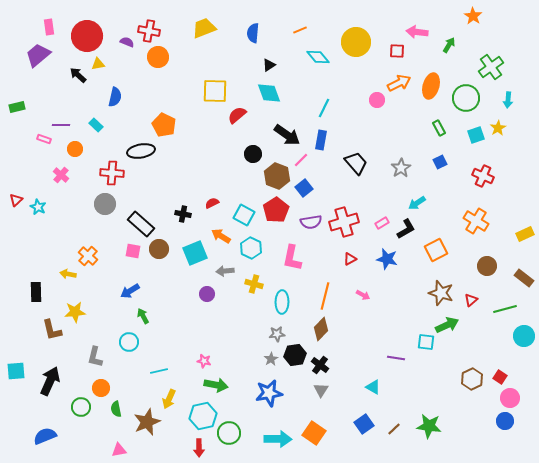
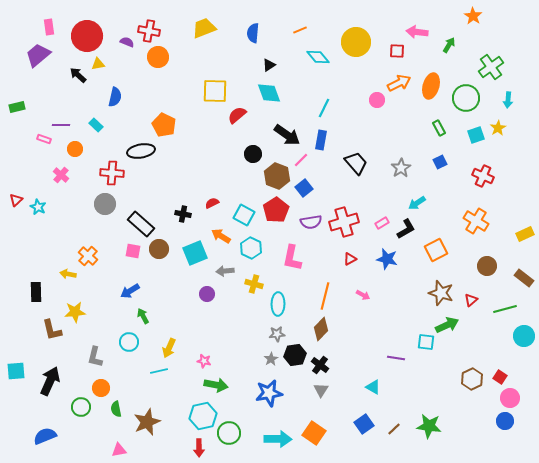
cyan ellipse at (282, 302): moved 4 px left, 2 px down
yellow arrow at (169, 399): moved 51 px up
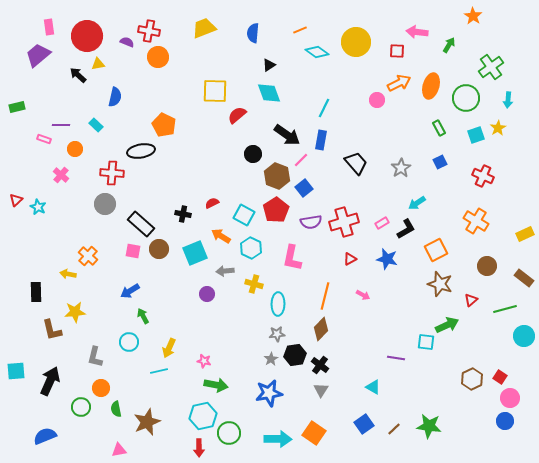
cyan diamond at (318, 57): moved 1 px left, 5 px up; rotated 15 degrees counterclockwise
brown star at (441, 293): moved 1 px left, 9 px up
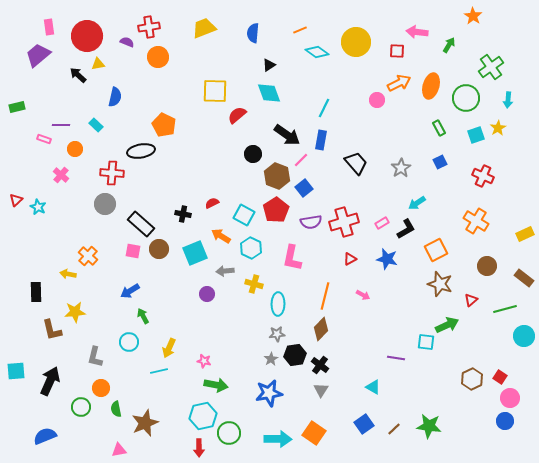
red cross at (149, 31): moved 4 px up; rotated 20 degrees counterclockwise
brown star at (147, 422): moved 2 px left, 1 px down
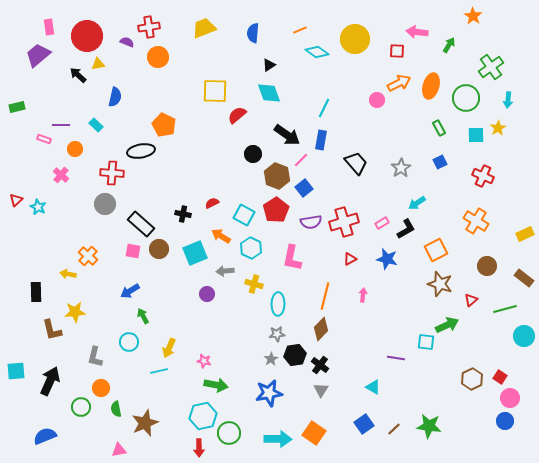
yellow circle at (356, 42): moved 1 px left, 3 px up
cyan square at (476, 135): rotated 18 degrees clockwise
pink arrow at (363, 295): rotated 112 degrees counterclockwise
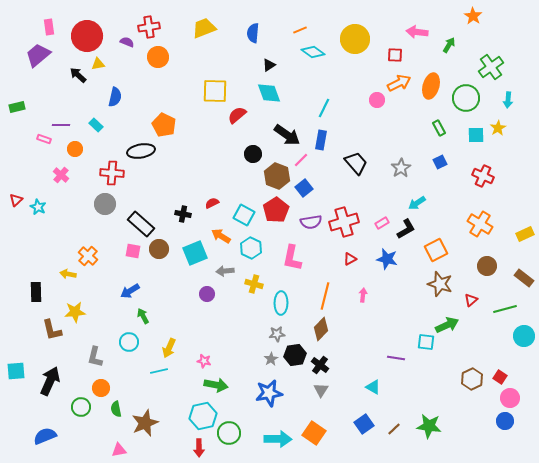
red square at (397, 51): moved 2 px left, 4 px down
cyan diamond at (317, 52): moved 4 px left
orange cross at (476, 221): moved 4 px right, 3 px down
cyan ellipse at (278, 304): moved 3 px right, 1 px up
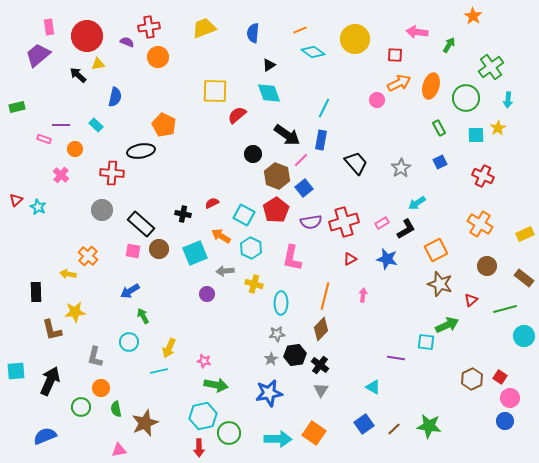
gray circle at (105, 204): moved 3 px left, 6 px down
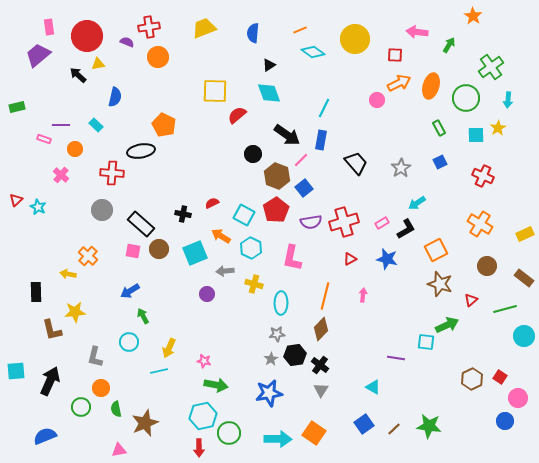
pink circle at (510, 398): moved 8 px right
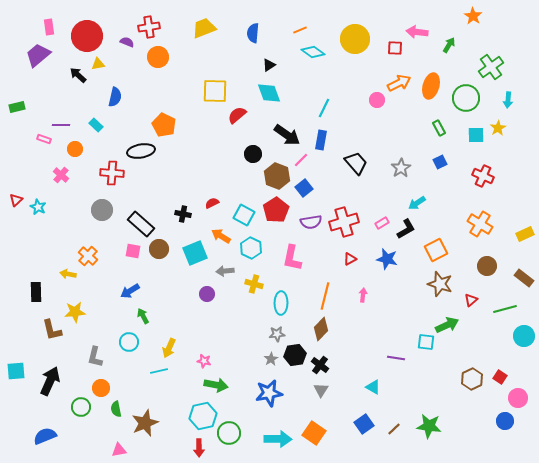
red square at (395, 55): moved 7 px up
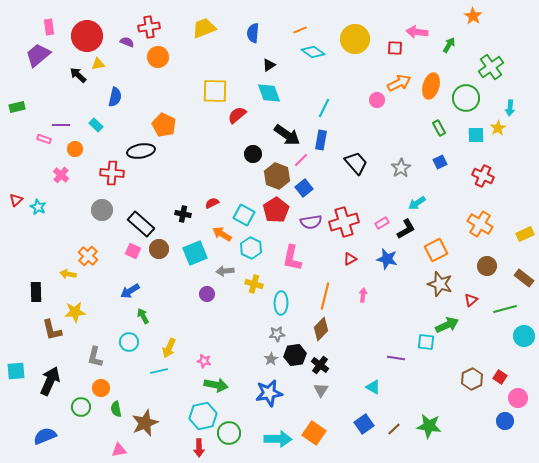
cyan arrow at (508, 100): moved 2 px right, 8 px down
orange arrow at (221, 236): moved 1 px right, 2 px up
pink square at (133, 251): rotated 14 degrees clockwise
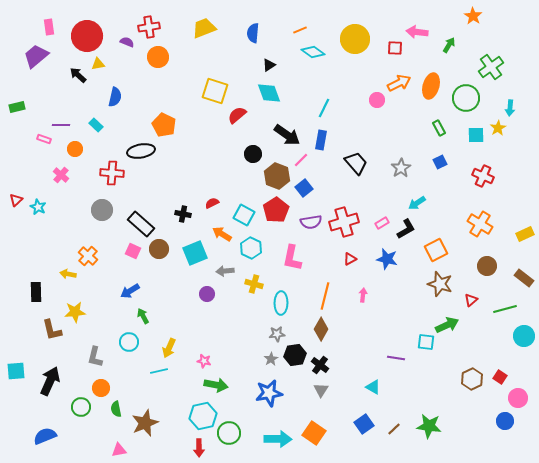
purple trapezoid at (38, 55): moved 2 px left, 1 px down
yellow square at (215, 91): rotated 16 degrees clockwise
brown diamond at (321, 329): rotated 15 degrees counterclockwise
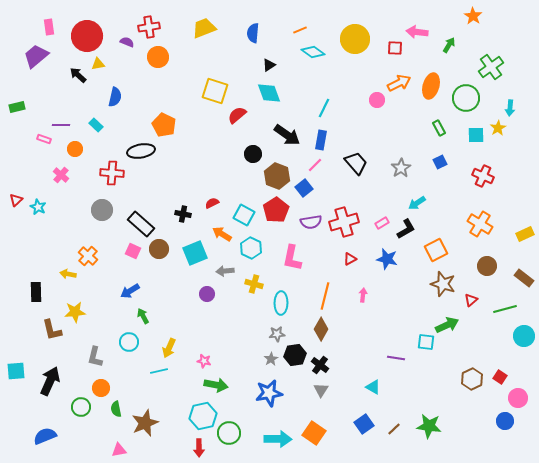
pink line at (301, 160): moved 14 px right, 5 px down
brown star at (440, 284): moved 3 px right
